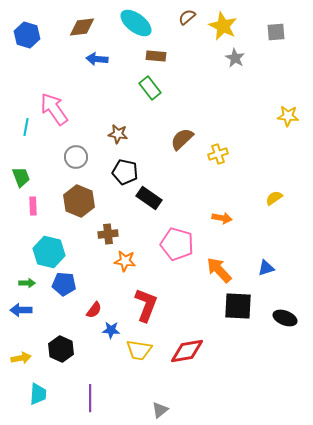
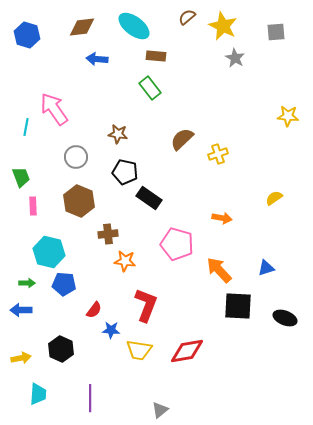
cyan ellipse at (136, 23): moved 2 px left, 3 px down
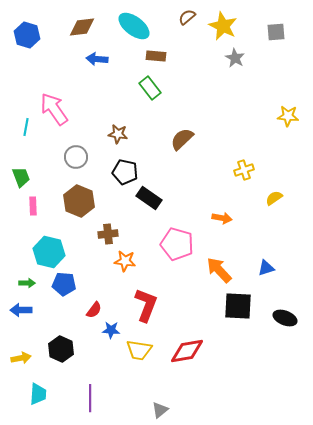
yellow cross at (218, 154): moved 26 px right, 16 px down
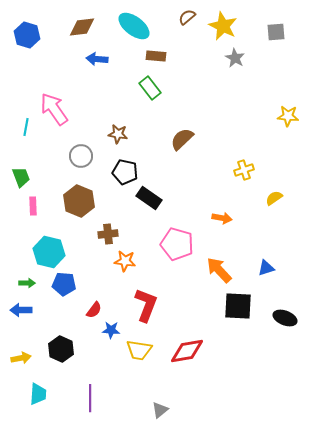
gray circle at (76, 157): moved 5 px right, 1 px up
